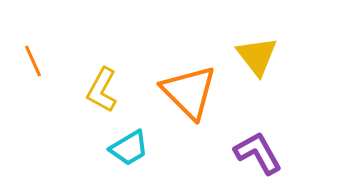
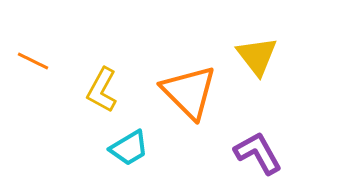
orange line: rotated 40 degrees counterclockwise
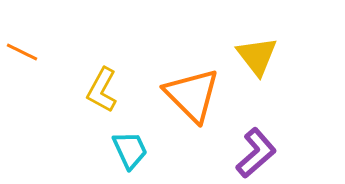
orange line: moved 11 px left, 9 px up
orange triangle: moved 3 px right, 3 px down
cyan trapezoid: moved 1 px right, 2 px down; rotated 84 degrees counterclockwise
purple L-shape: moved 2 px left; rotated 78 degrees clockwise
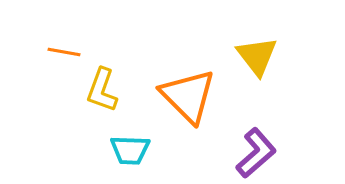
orange line: moved 42 px right; rotated 16 degrees counterclockwise
yellow L-shape: rotated 9 degrees counterclockwise
orange triangle: moved 4 px left, 1 px down
cyan trapezoid: rotated 117 degrees clockwise
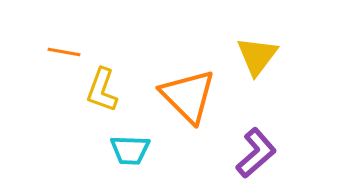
yellow triangle: rotated 15 degrees clockwise
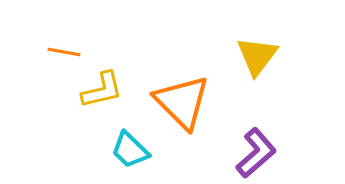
yellow L-shape: rotated 123 degrees counterclockwise
orange triangle: moved 6 px left, 6 px down
cyan trapezoid: rotated 42 degrees clockwise
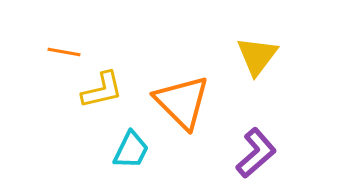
cyan trapezoid: moved 1 px right; rotated 108 degrees counterclockwise
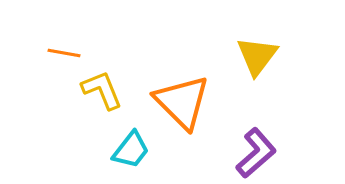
orange line: moved 1 px down
yellow L-shape: rotated 99 degrees counterclockwise
cyan trapezoid: rotated 12 degrees clockwise
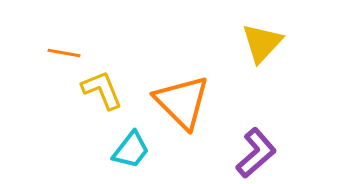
yellow triangle: moved 5 px right, 13 px up; rotated 6 degrees clockwise
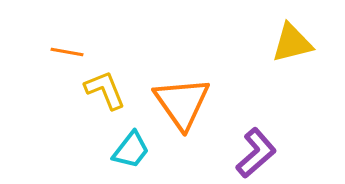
yellow triangle: moved 30 px right; rotated 33 degrees clockwise
orange line: moved 3 px right, 1 px up
yellow L-shape: moved 3 px right
orange triangle: moved 1 px down; rotated 10 degrees clockwise
